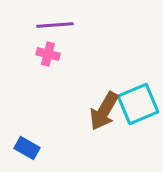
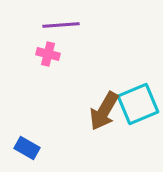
purple line: moved 6 px right
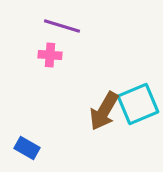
purple line: moved 1 px right, 1 px down; rotated 21 degrees clockwise
pink cross: moved 2 px right, 1 px down; rotated 10 degrees counterclockwise
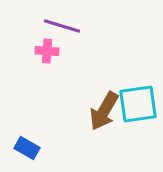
pink cross: moved 3 px left, 4 px up
cyan square: rotated 15 degrees clockwise
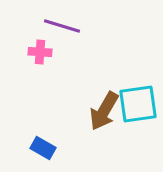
pink cross: moved 7 px left, 1 px down
blue rectangle: moved 16 px right
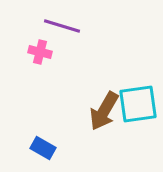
pink cross: rotated 10 degrees clockwise
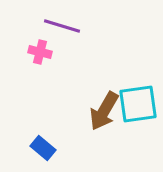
blue rectangle: rotated 10 degrees clockwise
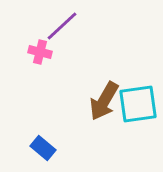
purple line: rotated 60 degrees counterclockwise
brown arrow: moved 10 px up
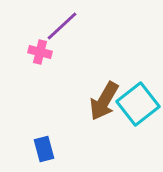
cyan square: rotated 30 degrees counterclockwise
blue rectangle: moved 1 px right, 1 px down; rotated 35 degrees clockwise
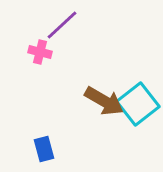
purple line: moved 1 px up
brown arrow: rotated 90 degrees counterclockwise
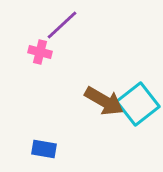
blue rectangle: rotated 65 degrees counterclockwise
